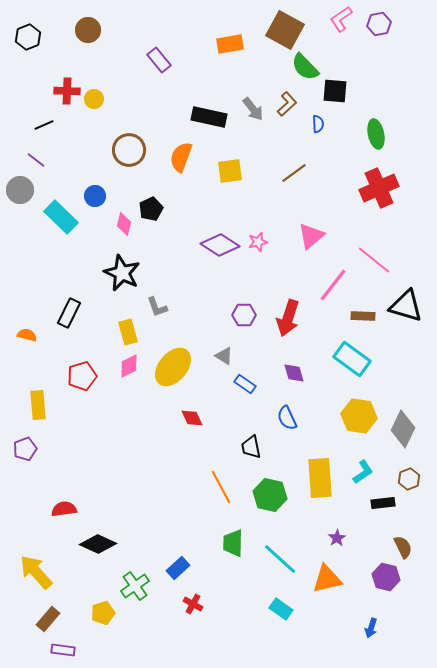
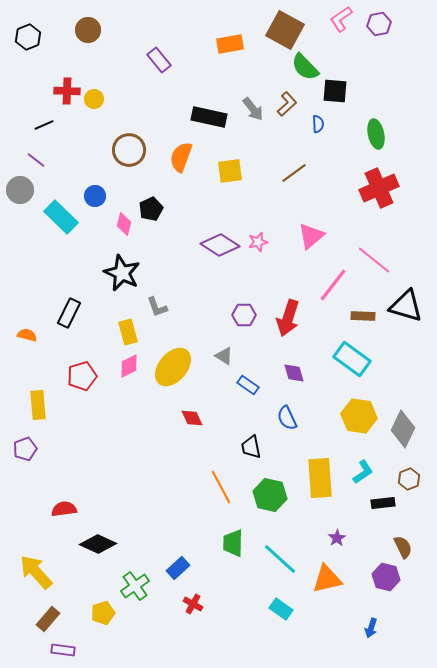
blue rectangle at (245, 384): moved 3 px right, 1 px down
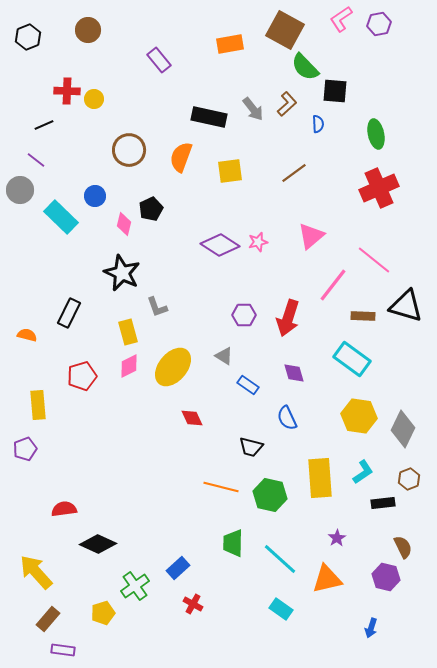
black trapezoid at (251, 447): rotated 65 degrees counterclockwise
orange line at (221, 487): rotated 48 degrees counterclockwise
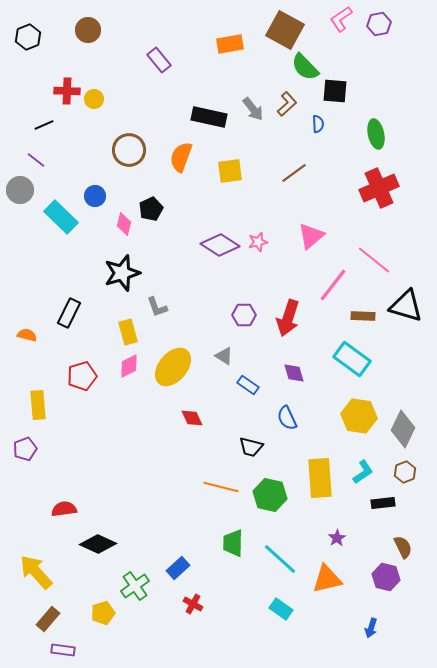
black star at (122, 273): rotated 30 degrees clockwise
brown hexagon at (409, 479): moved 4 px left, 7 px up
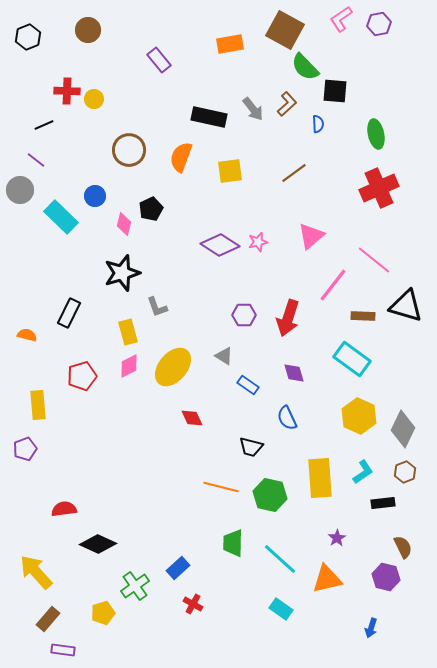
yellow hexagon at (359, 416): rotated 16 degrees clockwise
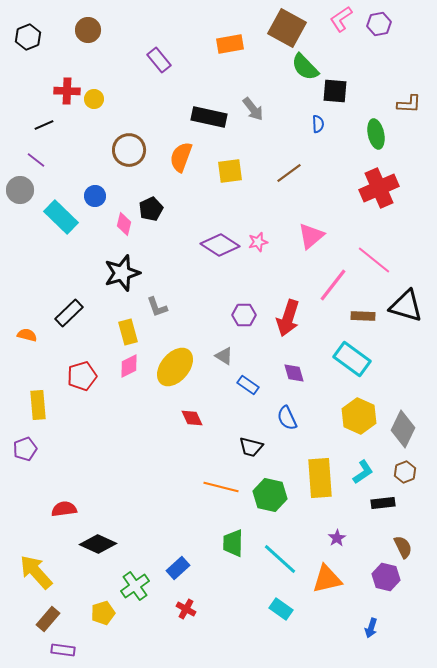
brown square at (285, 30): moved 2 px right, 2 px up
brown L-shape at (287, 104): moved 122 px right; rotated 45 degrees clockwise
brown line at (294, 173): moved 5 px left
black rectangle at (69, 313): rotated 20 degrees clockwise
yellow ellipse at (173, 367): moved 2 px right
red cross at (193, 604): moved 7 px left, 5 px down
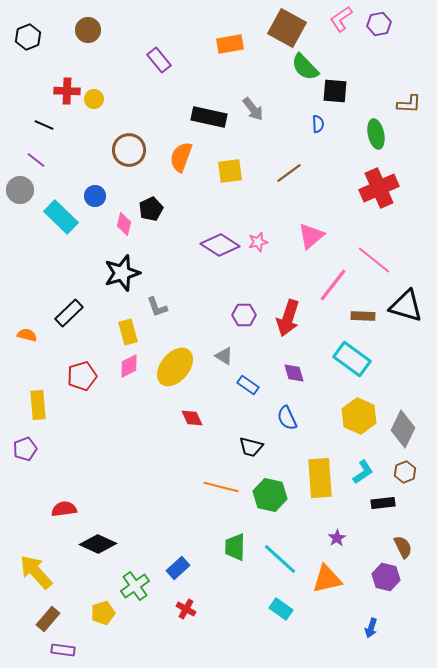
black line at (44, 125): rotated 48 degrees clockwise
green trapezoid at (233, 543): moved 2 px right, 4 px down
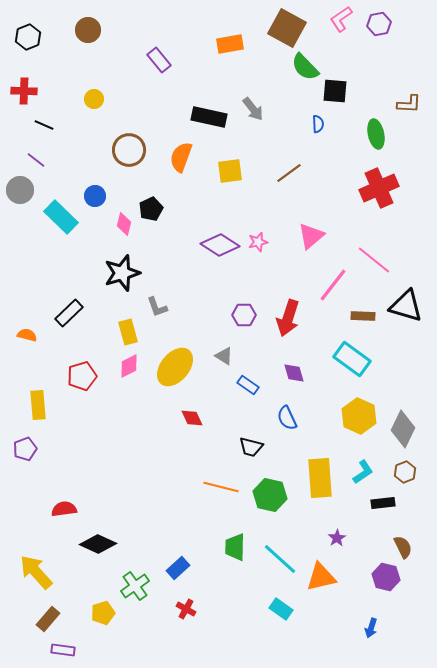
red cross at (67, 91): moved 43 px left
orange triangle at (327, 579): moved 6 px left, 2 px up
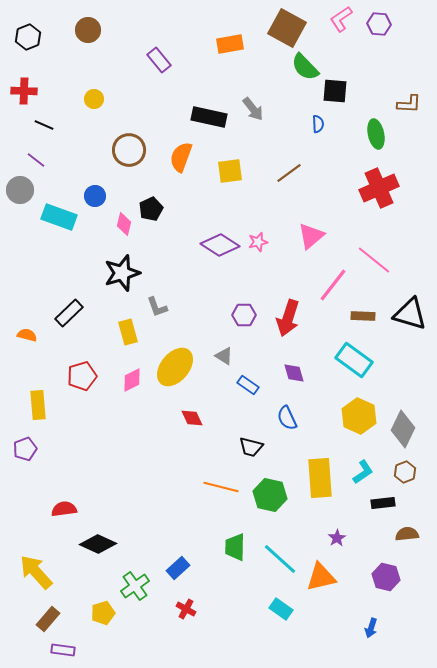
purple hexagon at (379, 24): rotated 15 degrees clockwise
cyan rectangle at (61, 217): moved 2 px left; rotated 24 degrees counterclockwise
black triangle at (406, 306): moved 4 px right, 8 px down
cyan rectangle at (352, 359): moved 2 px right, 1 px down
pink diamond at (129, 366): moved 3 px right, 14 px down
brown semicircle at (403, 547): moved 4 px right, 13 px up; rotated 70 degrees counterclockwise
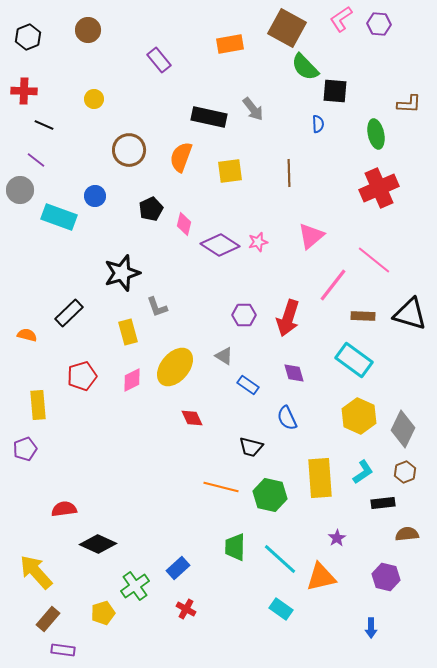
brown line at (289, 173): rotated 56 degrees counterclockwise
pink diamond at (124, 224): moved 60 px right
blue arrow at (371, 628): rotated 18 degrees counterclockwise
